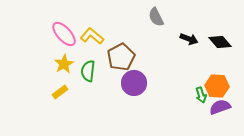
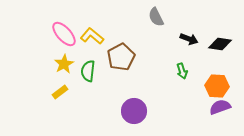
black diamond: moved 2 px down; rotated 40 degrees counterclockwise
purple circle: moved 28 px down
green arrow: moved 19 px left, 24 px up
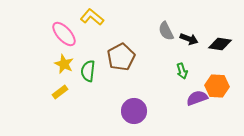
gray semicircle: moved 10 px right, 14 px down
yellow L-shape: moved 19 px up
yellow star: rotated 18 degrees counterclockwise
purple semicircle: moved 23 px left, 9 px up
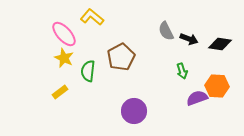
yellow star: moved 6 px up
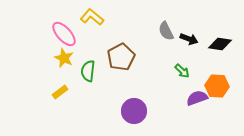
green arrow: rotated 28 degrees counterclockwise
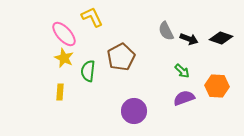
yellow L-shape: rotated 25 degrees clockwise
black diamond: moved 1 px right, 6 px up; rotated 10 degrees clockwise
yellow rectangle: rotated 49 degrees counterclockwise
purple semicircle: moved 13 px left
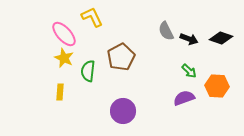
green arrow: moved 7 px right
purple circle: moved 11 px left
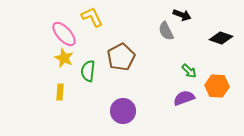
black arrow: moved 7 px left, 24 px up
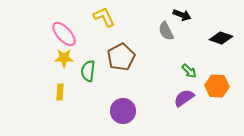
yellow L-shape: moved 12 px right
yellow star: rotated 24 degrees counterclockwise
purple semicircle: rotated 15 degrees counterclockwise
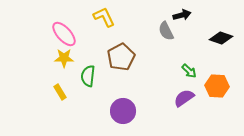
black arrow: rotated 36 degrees counterclockwise
green semicircle: moved 5 px down
yellow rectangle: rotated 35 degrees counterclockwise
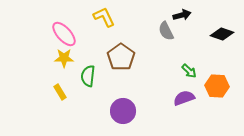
black diamond: moved 1 px right, 4 px up
brown pentagon: rotated 8 degrees counterclockwise
purple semicircle: rotated 15 degrees clockwise
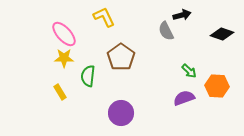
purple circle: moved 2 px left, 2 px down
